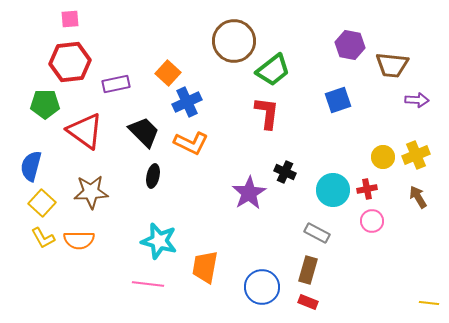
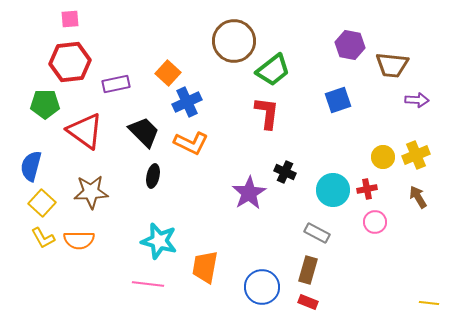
pink circle: moved 3 px right, 1 px down
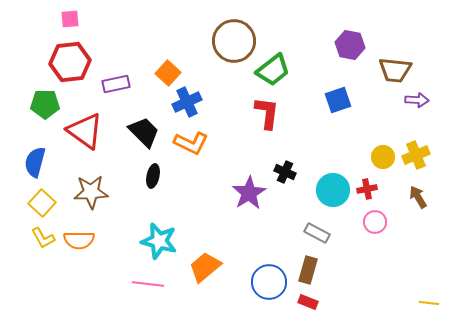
brown trapezoid: moved 3 px right, 5 px down
blue semicircle: moved 4 px right, 4 px up
orange trapezoid: rotated 40 degrees clockwise
blue circle: moved 7 px right, 5 px up
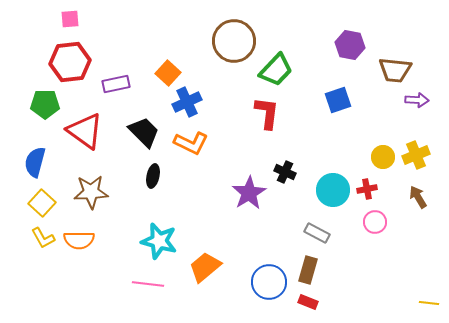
green trapezoid: moved 3 px right; rotated 9 degrees counterclockwise
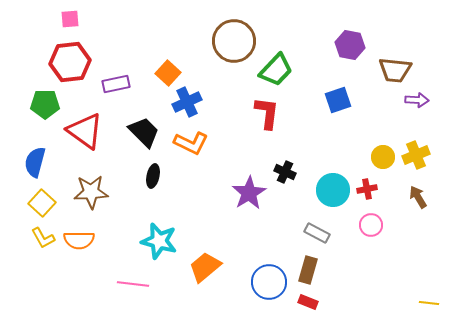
pink circle: moved 4 px left, 3 px down
pink line: moved 15 px left
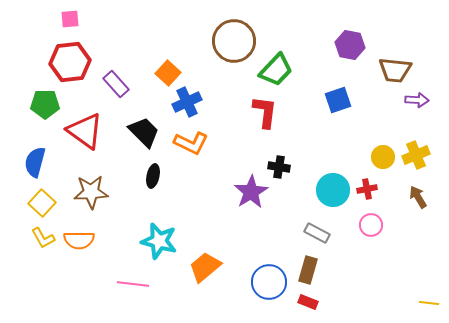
purple rectangle: rotated 60 degrees clockwise
red L-shape: moved 2 px left, 1 px up
black cross: moved 6 px left, 5 px up; rotated 15 degrees counterclockwise
purple star: moved 2 px right, 1 px up
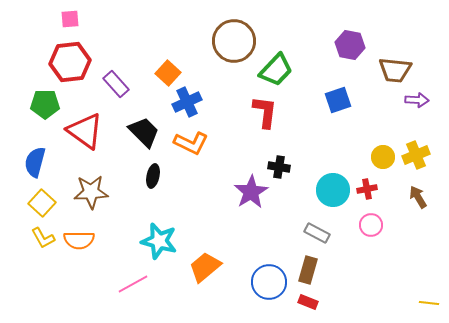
pink line: rotated 36 degrees counterclockwise
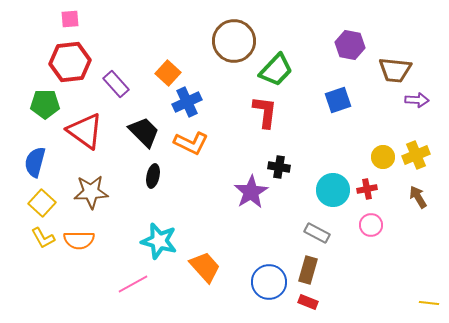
orange trapezoid: rotated 88 degrees clockwise
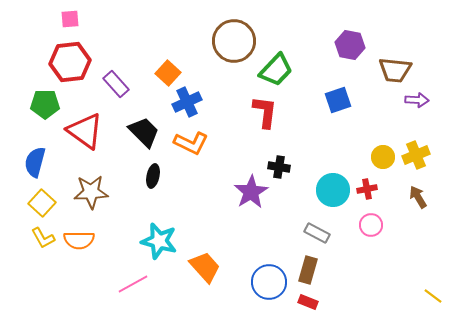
yellow line: moved 4 px right, 7 px up; rotated 30 degrees clockwise
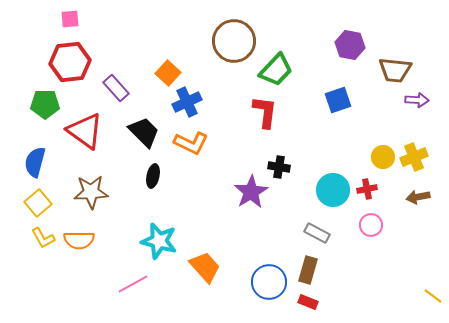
purple rectangle: moved 4 px down
yellow cross: moved 2 px left, 2 px down
brown arrow: rotated 70 degrees counterclockwise
yellow square: moved 4 px left; rotated 8 degrees clockwise
